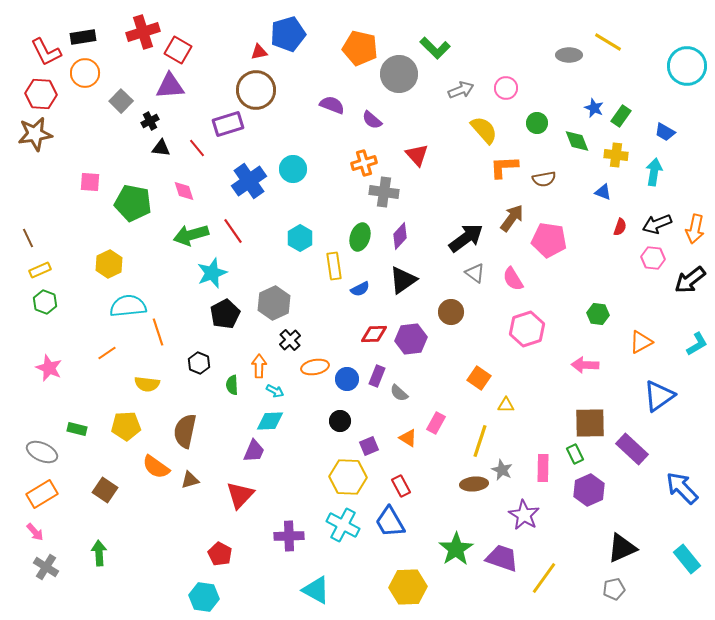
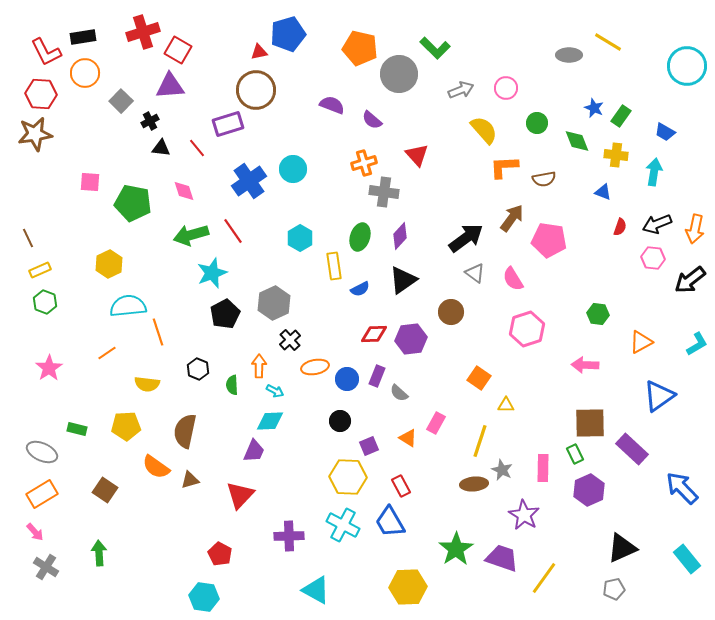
black hexagon at (199, 363): moved 1 px left, 6 px down
pink star at (49, 368): rotated 16 degrees clockwise
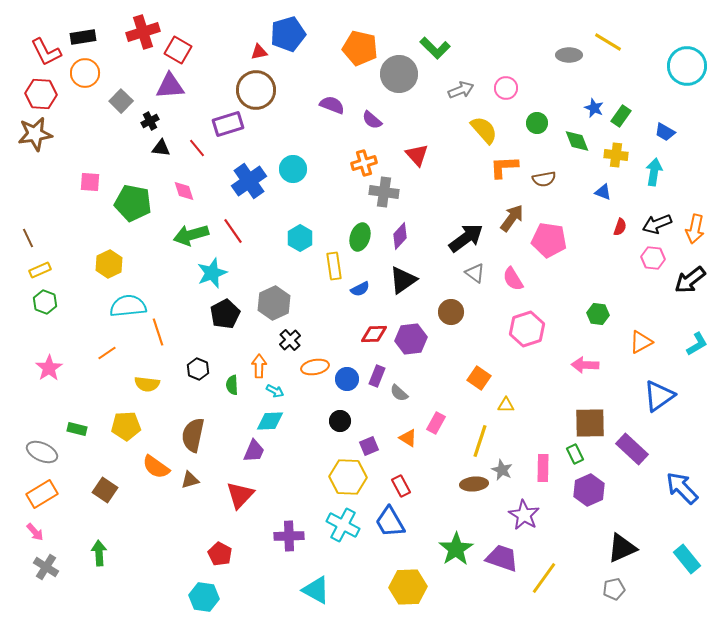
brown semicircle at (185, 431): moved 8 px right, 4 px down
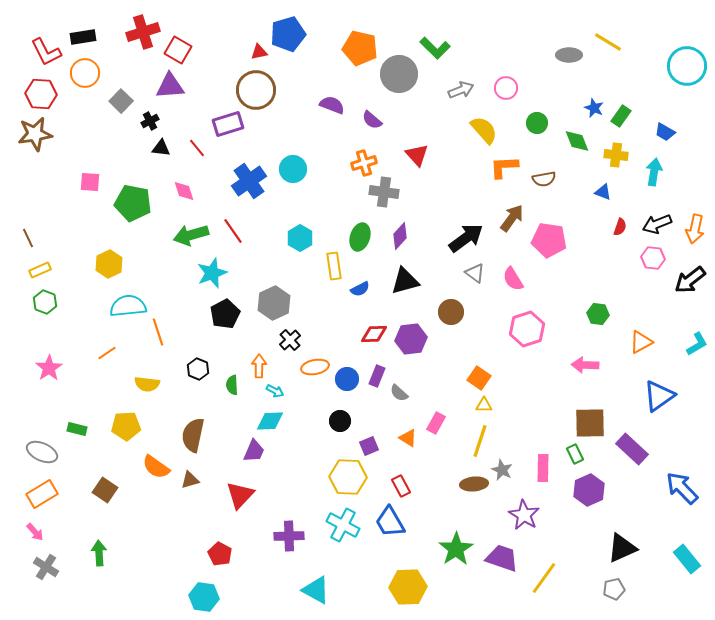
black triangle at (403, 280): moved 2 px right, 1 px down; rotated 20 degrees clockwise
yellow triangle at (506, 405): moved 22 px left
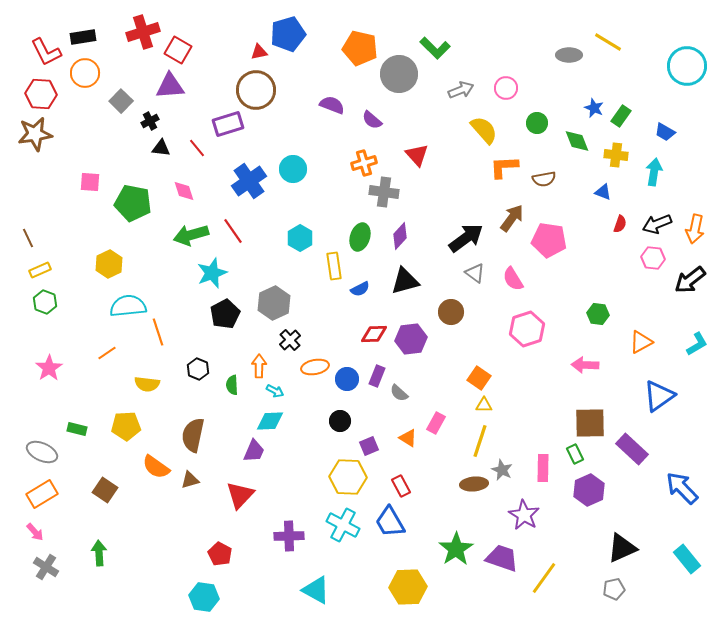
red semicircle at (620, 227): moved 3 px up
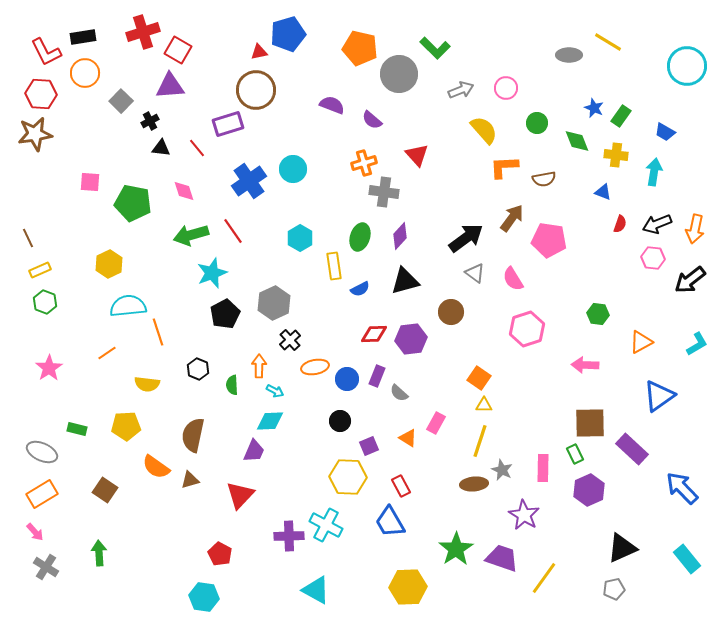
cyan cross at (343, 525): moved 17 px left
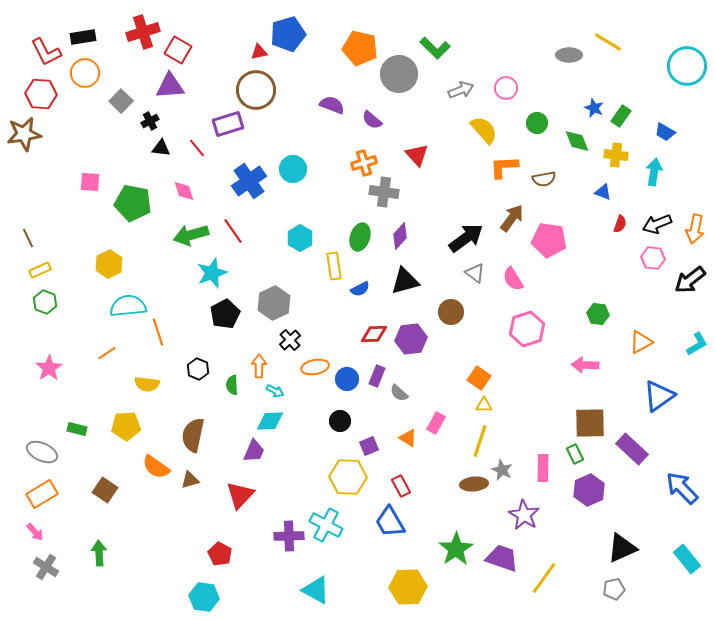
brown star at (35, 134): moved 11 px left
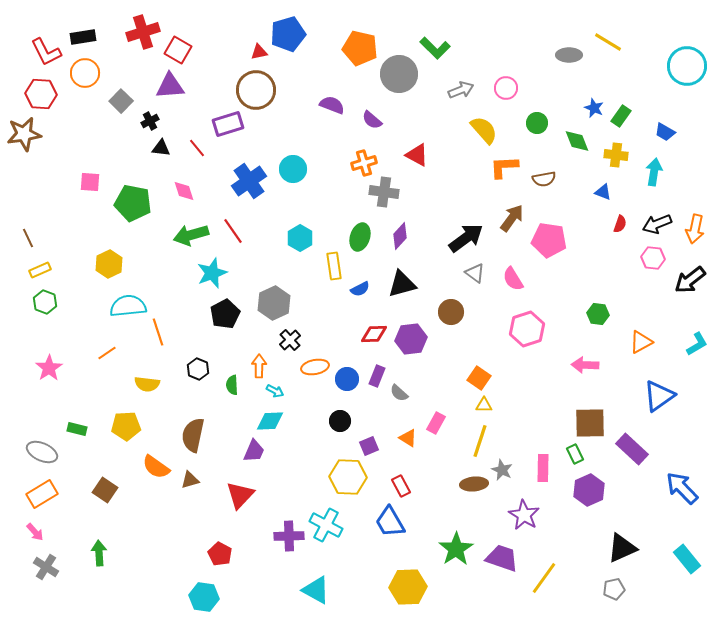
red triangle at (417, 155): rotated 20 degrees counterclockwise
black triangle at (405, 281): moved 3 px left, 3 px down
